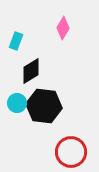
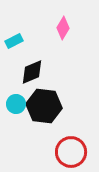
cyan rectangle: moved 2 px left; rotated 42 degrees clockwise
black diamond: moved 1 px right, 1 px down; rotated 8 degrees clockwise
cyan circle: moved 1 px left, 1 px down
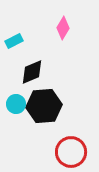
black hexagon: rotated 12 degrees counterclockwise
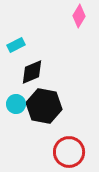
pink diamond: moved 16 px right, 12 px up
cyan rectangle: moved 2 px right, 4 px down
black hexagon: rotated 16 degrees clockwise
red circle: moved 2 px left
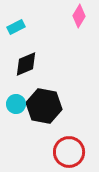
cyan rectangle: moved 18 px up
black diamond: moved 6 px left, 8 px up
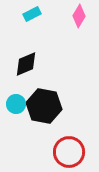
cyan rectangle: moved 16 px right, 13 px up
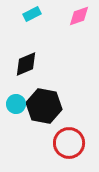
pink diamond: rotated 40 degrees clockwise
red circle: moved 9 px up
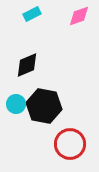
black diamond: moved 1 px right, 1 px down
red circle: moved 1 px right, 1 px down
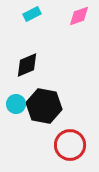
red circle: moved 1 px down
